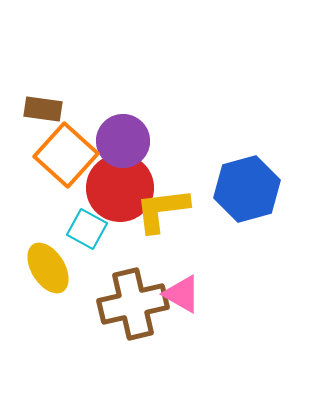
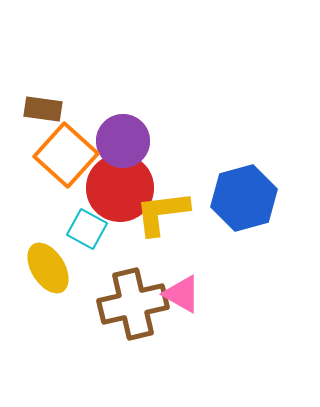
blue hexagon: moved 3 px left, 9 px down
yellow L-shape: moved 3 px down
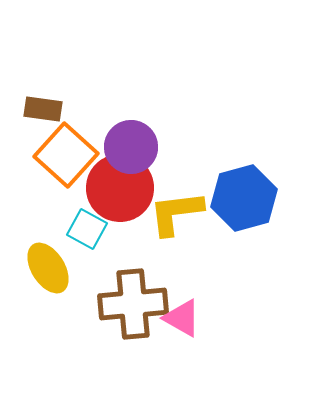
purple circle: moved 8 px right, 6 px down
yellow L-shape: moved 14 px right
pink triangle: moved 24 px down
brown cross: rotated 8 degrees clockwise
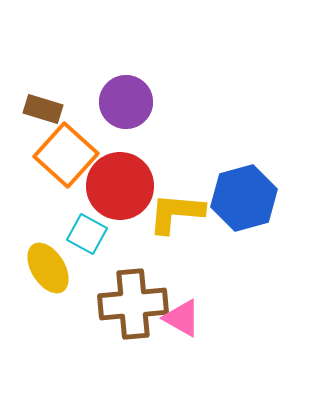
brown rectangle: rotated 9 degrees clockwise
purple circle: moved 5 px left, 45 px up
red circle: moved 2 px up
yellow L-shape: rotated 12 degrees clockwise
cyan square: moved 5 px down
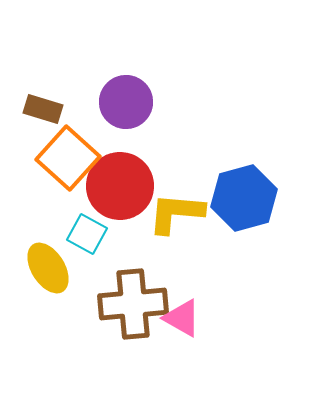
orange square: moved 2 px right, 3 px down
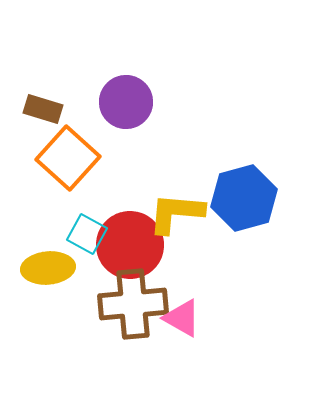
red circle: moved 10 px right, 59 px down
yellow ellipse: rotated 63 degrees counterclockwise
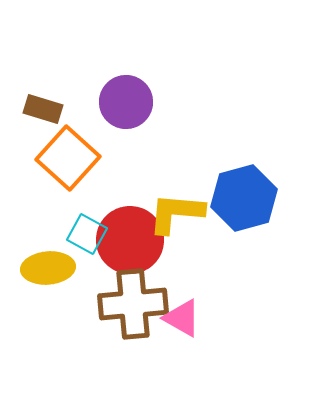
red circle: moved 5 px up
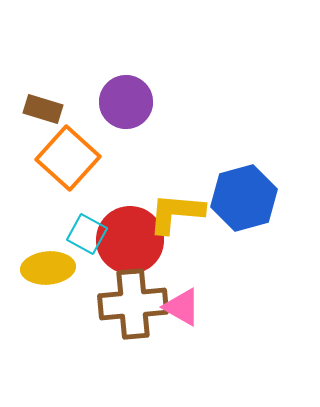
pink triangle: moved 11 px up
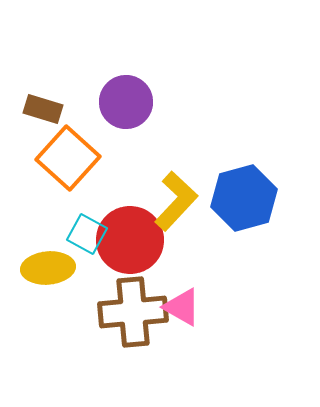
yellow L-shape: moved 12 px up; rotated 128 degrees clockwise
brown cross: moved 8 px down
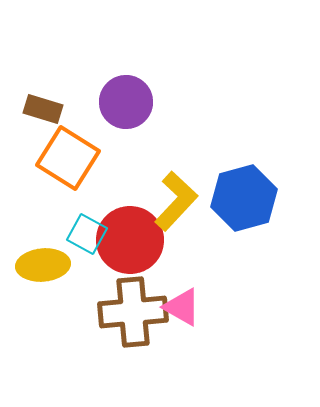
orange square: rotated 10 degrees counterclockwise
yellow ellipse: moved 5 px left, 3 px up
